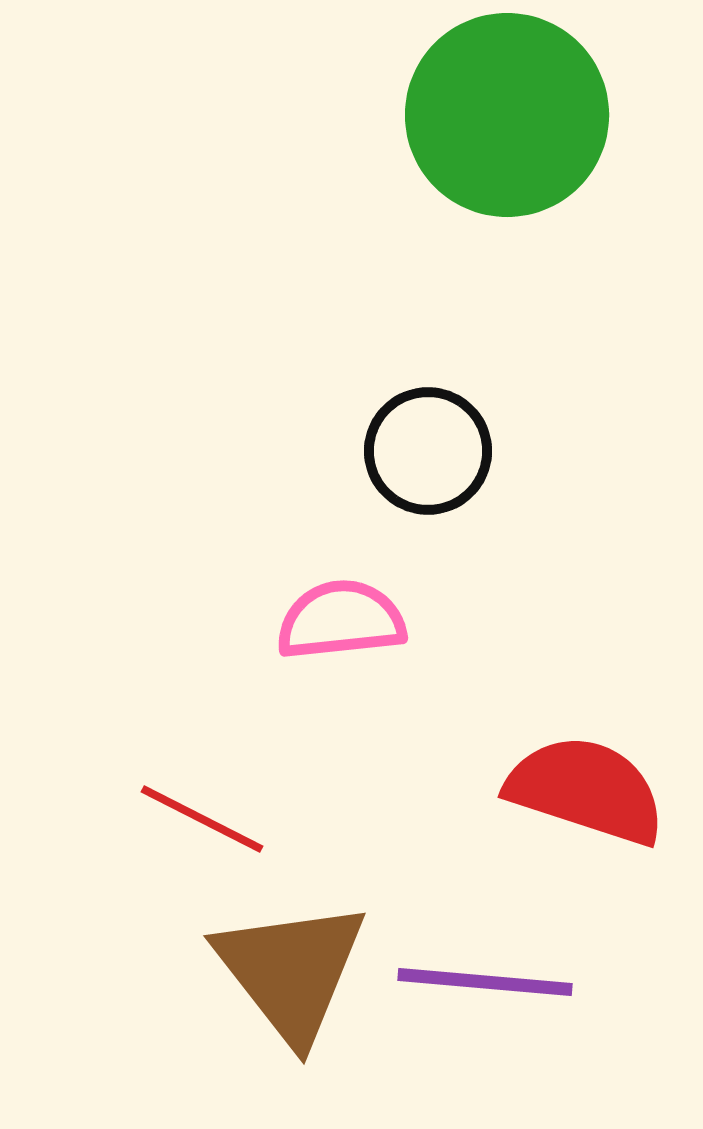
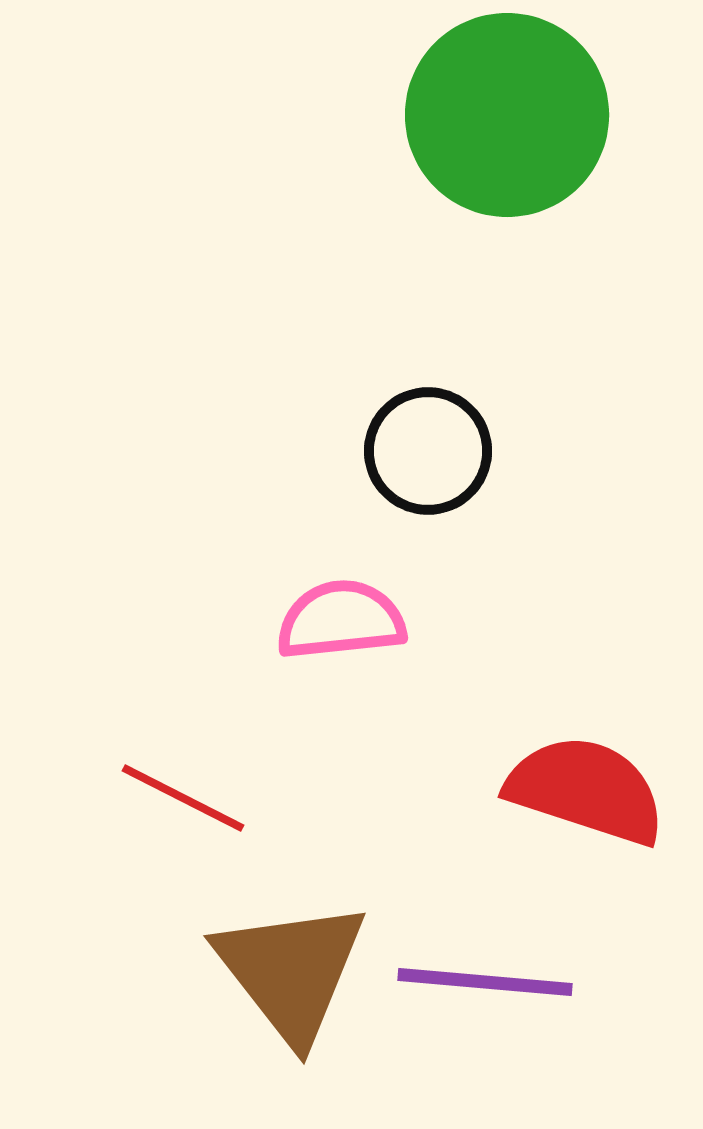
red line: moved 19 px left, 21 px up
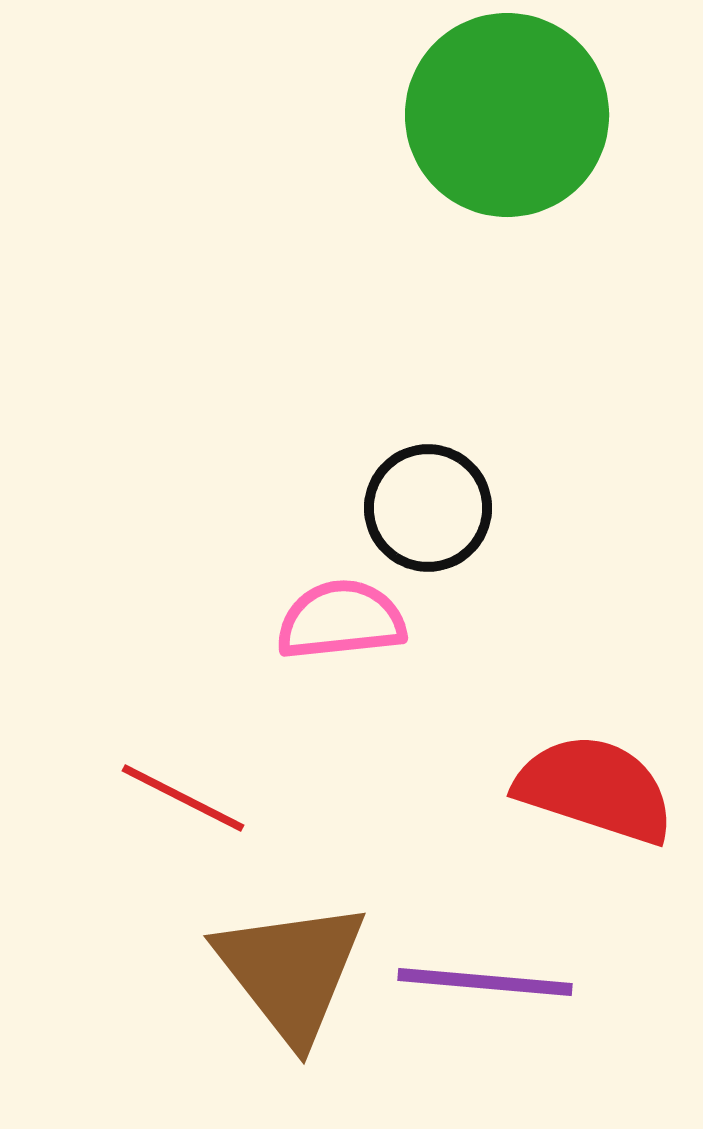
black circle: moved 57 px down
red semicircle: moved 9 px right, 1 px up
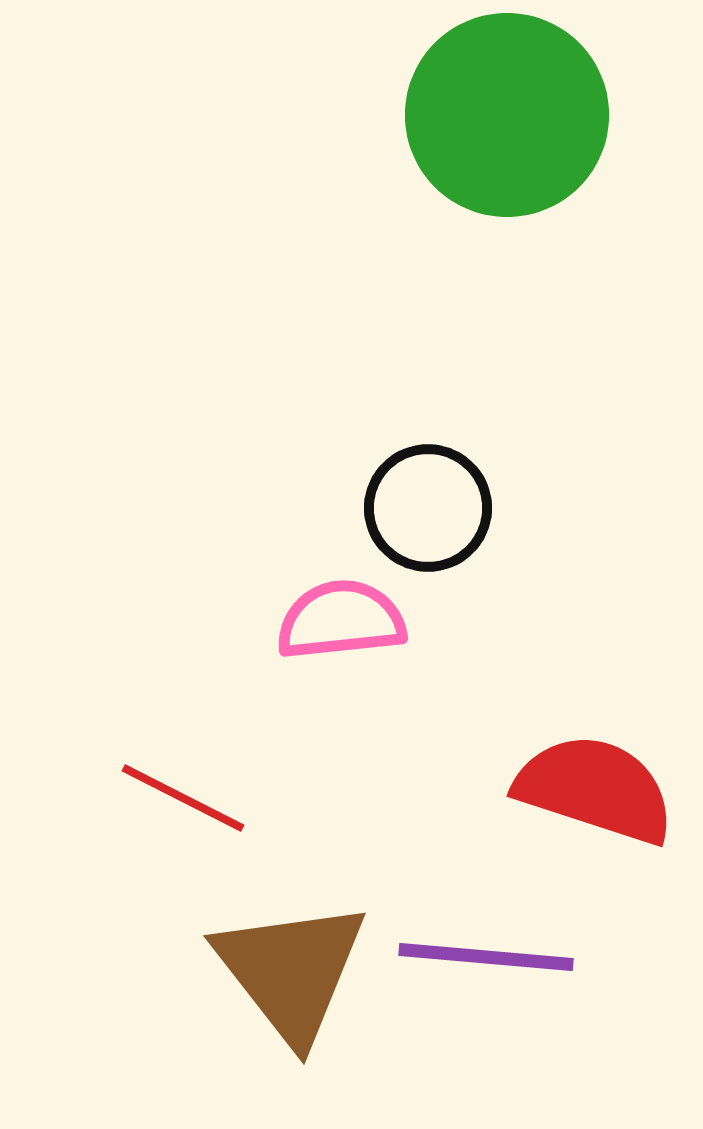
purple line: moved 1 px right, 25 px up
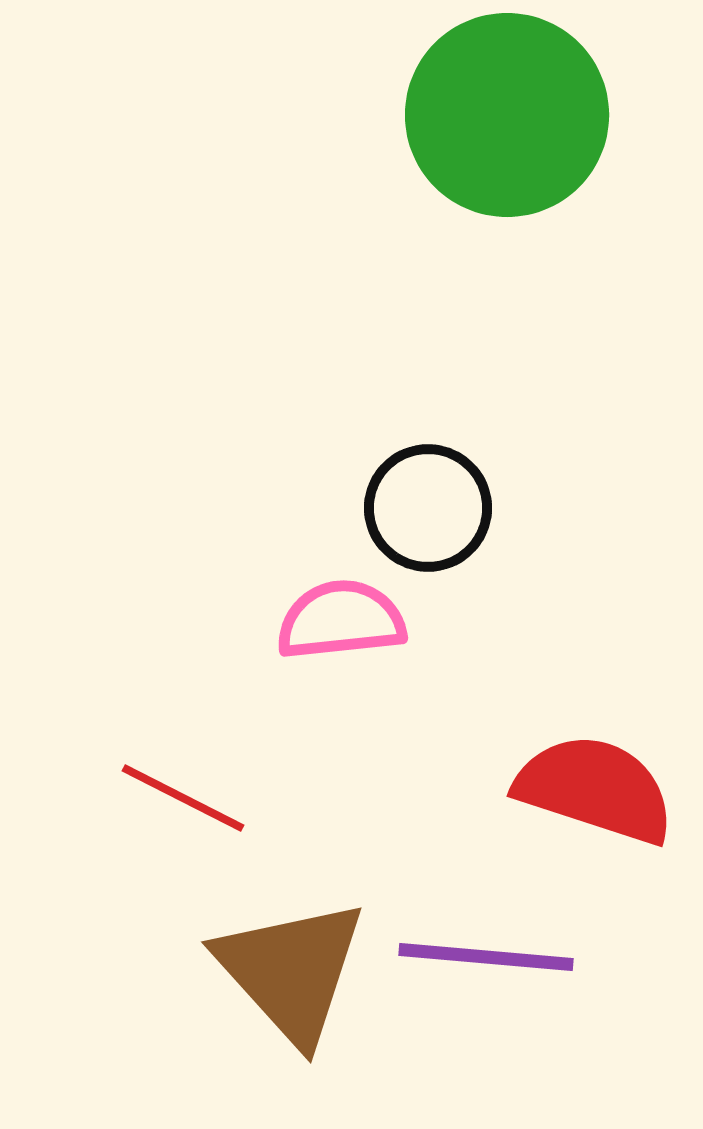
brown triangle: rotated 4 degrees counterclockwise
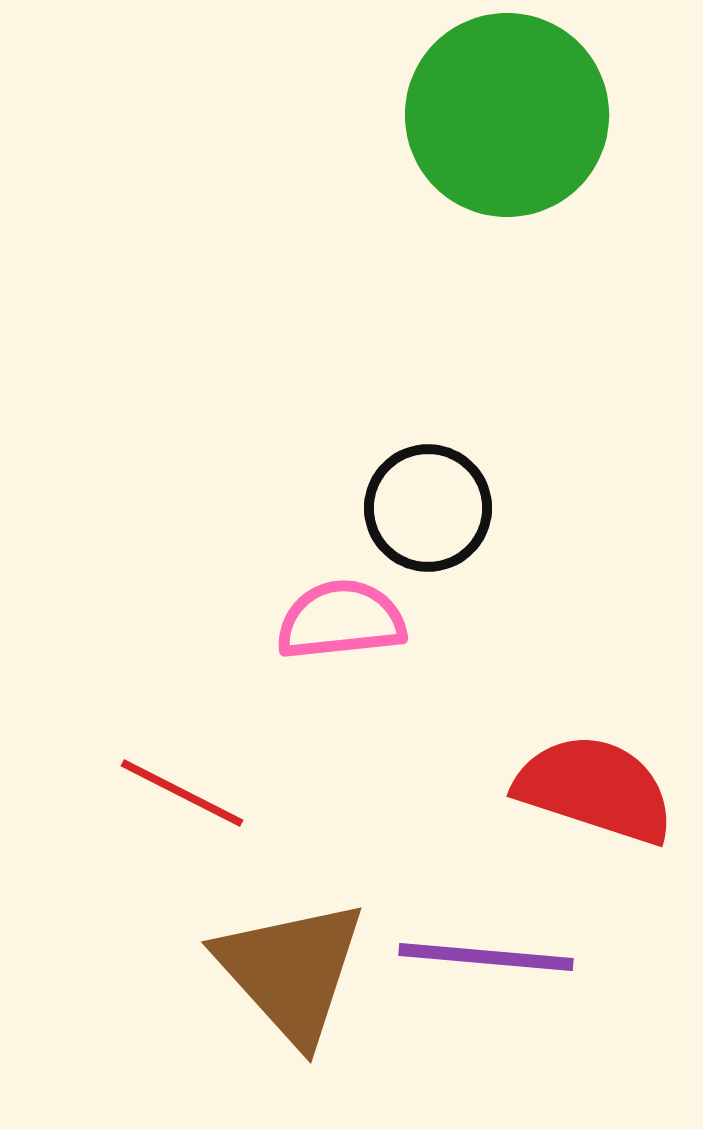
red line: moved 1 px left, 5 px up
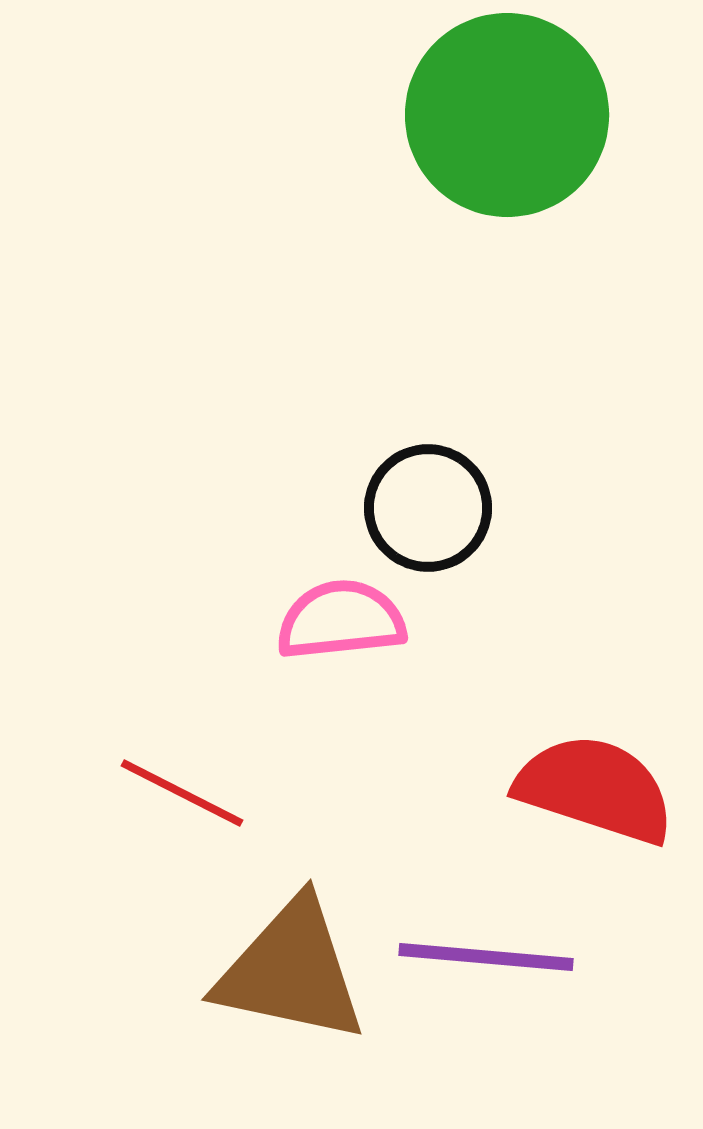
brown triangle: rotated 36 degrees counterclockwise
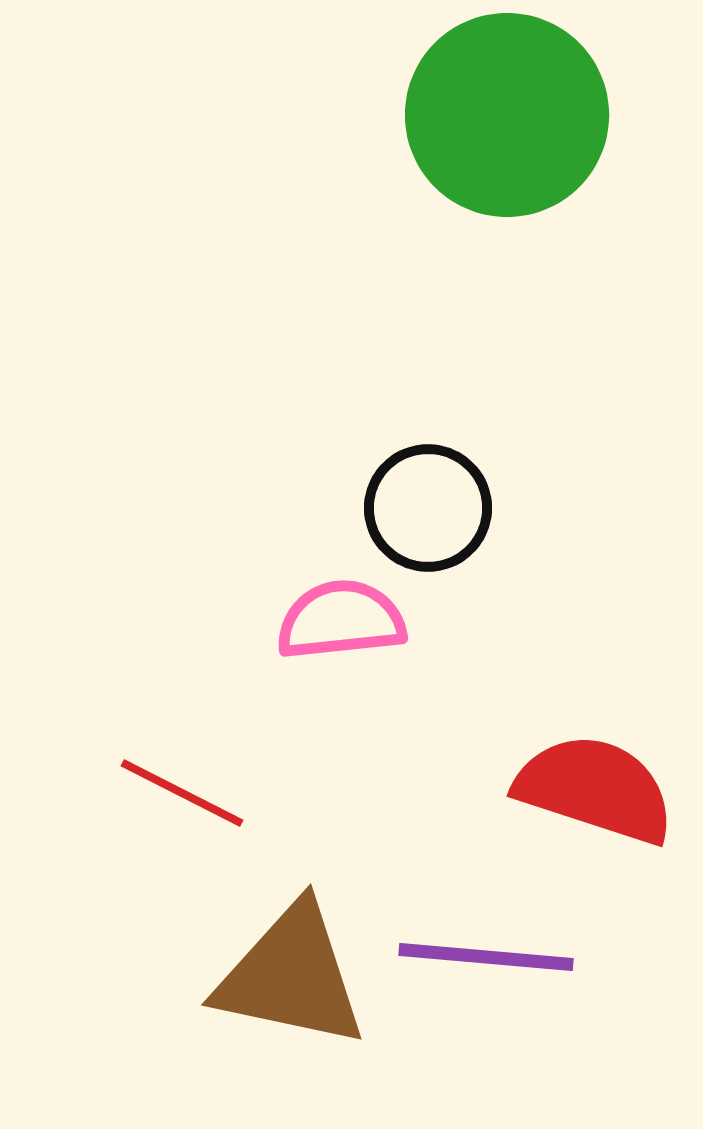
brown triangle: moved 5 px down
